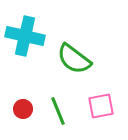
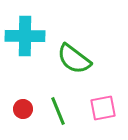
cyan cross: rotated 12 degrees counterclockwise
pink square: moved 2 px right, 2 px down
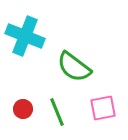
cyan cross: rotated 21 degrees clockwise
green semicircle: moved 8 px down
green line: moved 1 px left, 1 px down
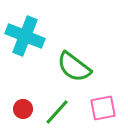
green line: rotated 64 degrees clockwise
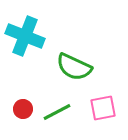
green semicircle: rotated 12 degrees counterclockwise
green line: rotated 20 degrees clockwise
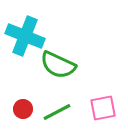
green semicircle: moved 16 px left, 2 px up
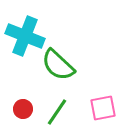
green semicircle: rotated 18 degrees clockwise
green line: rotated 28 degrees counterclockwise
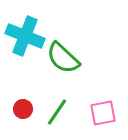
green semicircle: moved 5 px right, 7 px up
pink square: moved 5 px down
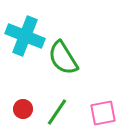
green semicircle: rotated 15 degrees clockwise
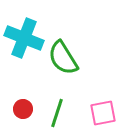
cyan cross: moved 1 px left, 2 px down
green line: moved 1 px down; rotated 16 degrees counterclockwise
